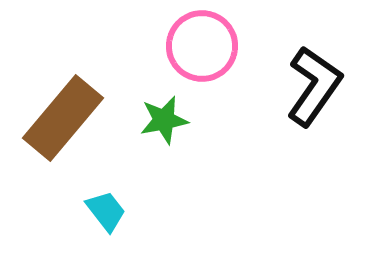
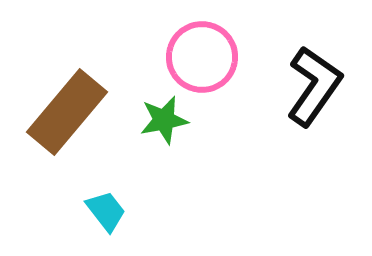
pink circle: moved 11 px down
brown rectangle: moved 4 px right, 6 px up
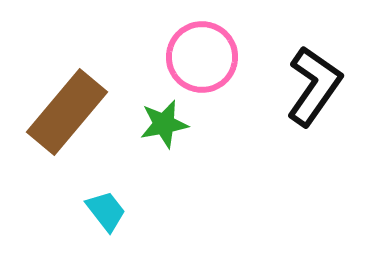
green star: moved 4 px down
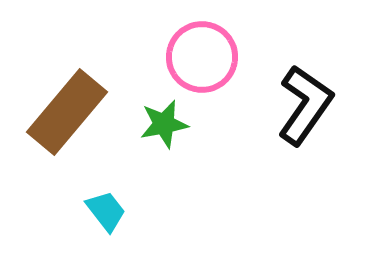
black L-shape: moved 9 px left, 19 px down
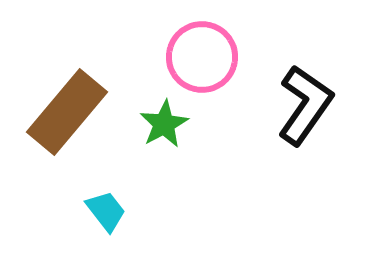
green star: rotated 18 degrees counterclockwise
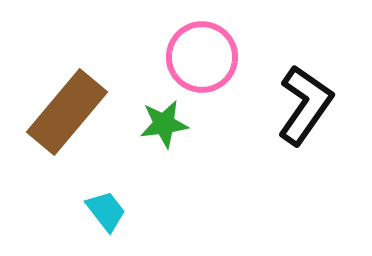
green star: rotated 21 degrees clockwise
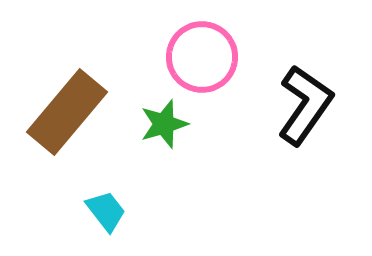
green star: rotated 9 degrees counterclockwise
